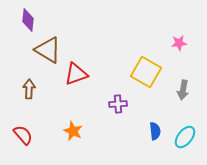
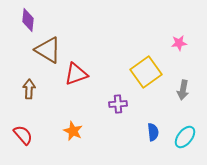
yellow square: rotated 24 degrees clockwise
blue semicircle: moved 2 px left, 1 px down
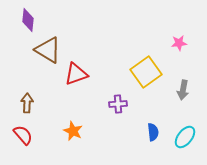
brown arrow: moved 2 px left, 14 px down
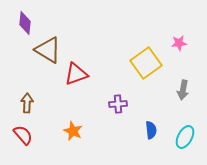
purple diamond: moved 3 px left, 3 px down
yellow square: moved 9 px up
blue semicircle: moved 2 px left, 2 px up
cyan ellipse: rotated 10 degrees counterclockwise
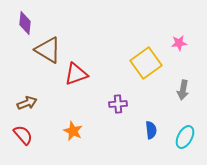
brown arrow: rotated 66 degrees clockwise
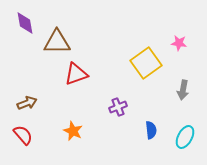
purple diamond: rotated 15 degrees counterclockwise
pink star: rotated 14 degrees clockwise
brown triangle: moved 9 px right, 8 px up; rotated 32 degrees counterclockwise
purple cross: moved 3 px down; rotated 18 degrees counterclockwise
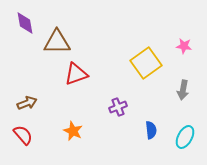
pink star: moved 5 px right, 3 px down
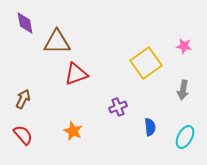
brown arrow: moved 4 px left, 4 px up; rotated 42 degrees counterclockwise
blue semicircle: moved 1 px left, 3 px up
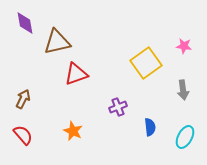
brown triangle: rotated 12 degrees counterclockwise
gray arrow: rotated 18 degrees counterclockwise
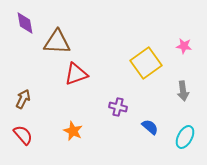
brown triangle: rotated 16 degrees clockwise
gray arrow: moved 1 px down
purple cross: rotated 36 degrees clockwise
blue semicircle: rotated 42 degrees counterclockwise
